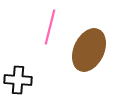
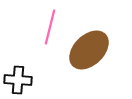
brown ellipse: rotated 21 degrees clockwise
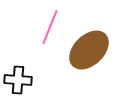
pink line: rotated 8 degrees clockwise
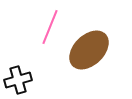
black cross: rotated 20 degrees counterclockwise
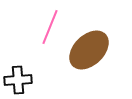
black cross: rotated 12 degrees clockwise
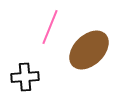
black cross: moved 7 px right, 3 px up
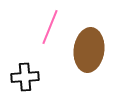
brown ellipse: rotated 39 degrees counterclockwise
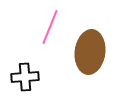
brown ellipse: moved 1 px right, 2 px down
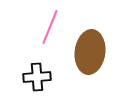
black cross: moved 12 px right
